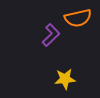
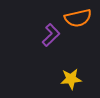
yellow star: moved 6 px right
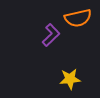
yellow star: moved 1 px left
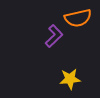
purple L-shape: moved 3 px right, 1 px down
